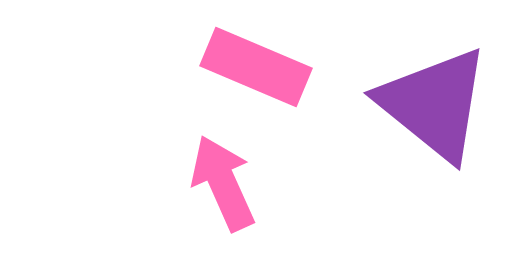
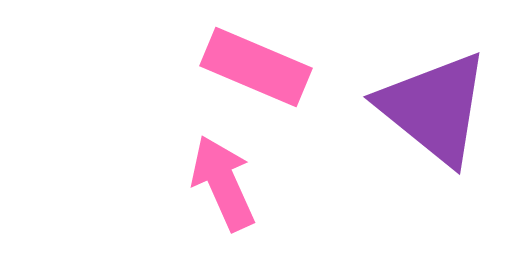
purple triangle: moved 4 px down
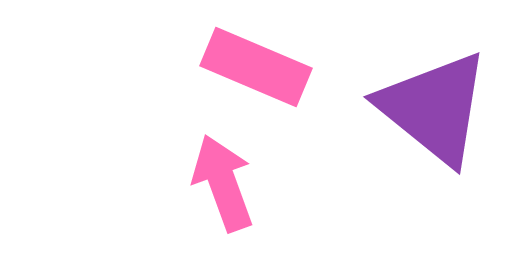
pink arrow: rotated 4 degrees clockwise
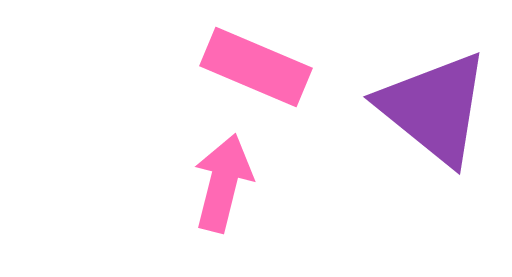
pink arrow: rotated 34 degrees clockwise
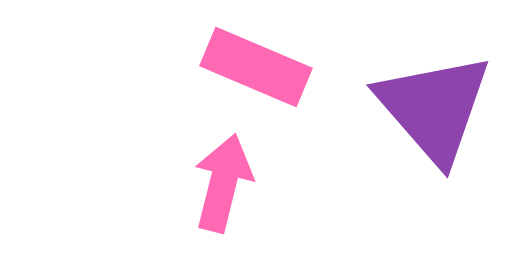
purple triangle: rotated 10 degrees clockwise
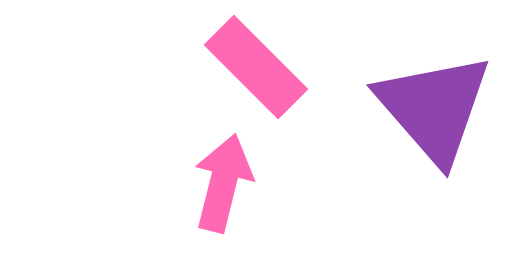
pink rectangle: rotated 22 degrees clockwise
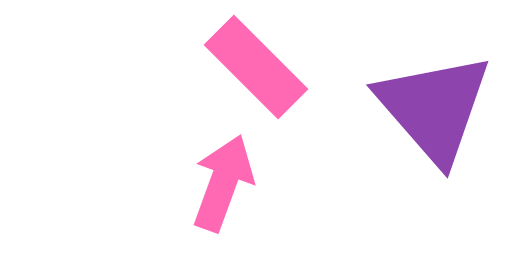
pink arrow: rotated 6 degrees clockwise
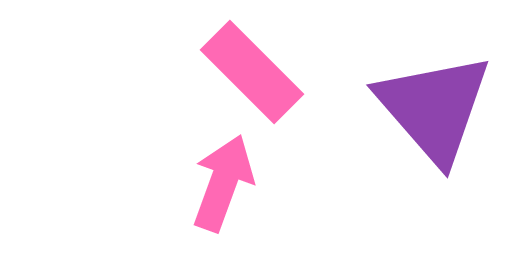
pink rectangle: moved 4 px left, 5 px down
